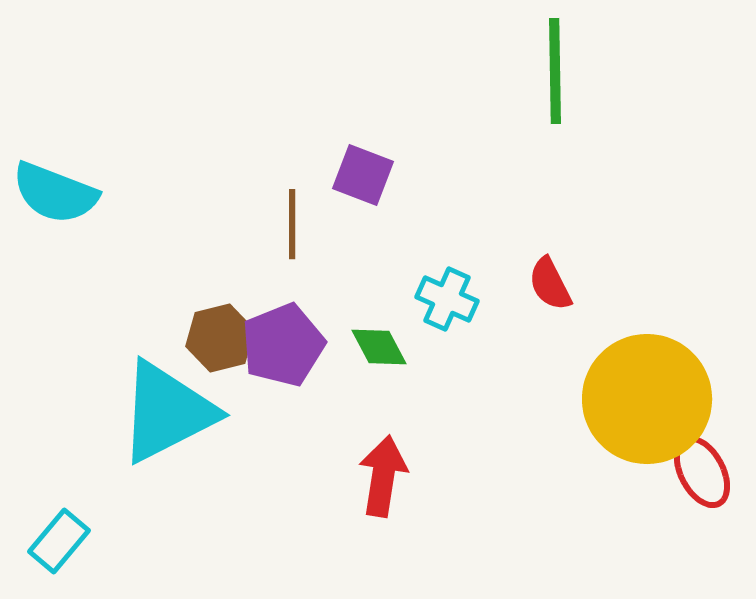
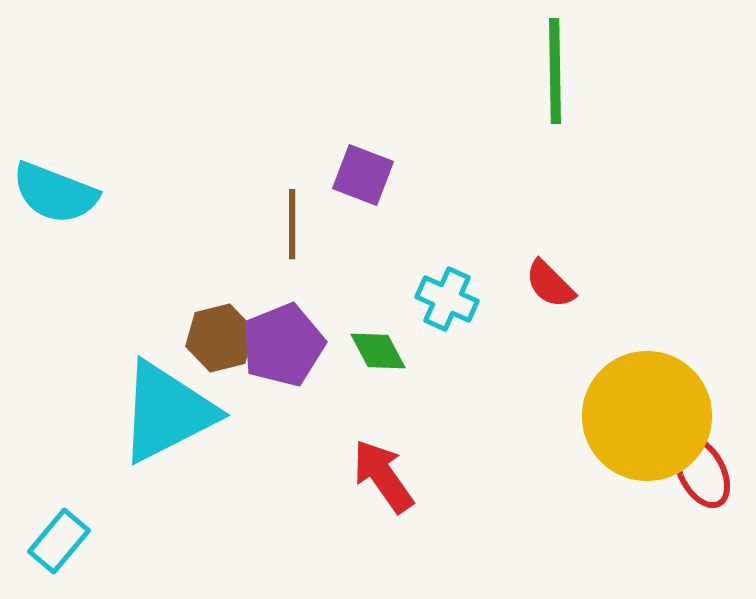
red semicircle: rotated 18 degrees counterclockwise
green diamond: moved 1 px left, 4 px down
yellow circle: moved 17 px down
red arrow: rotated 44 degrees counterclockwise
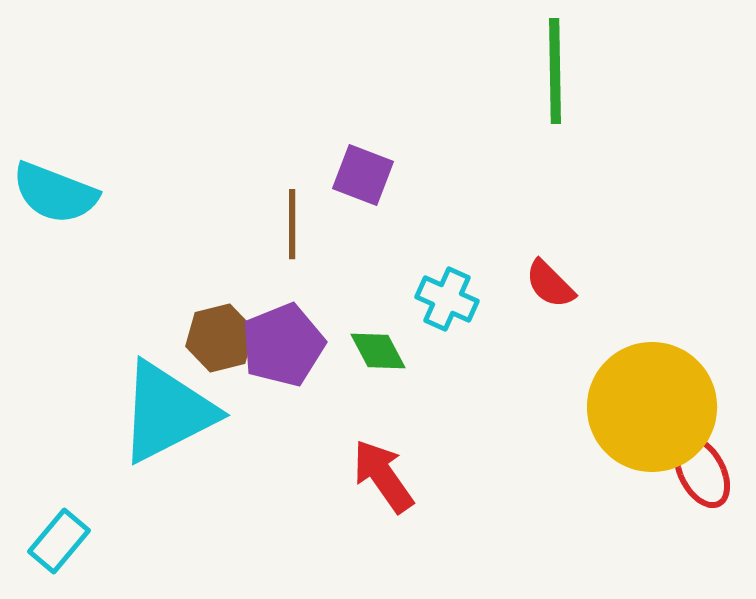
yellow circle: moved 5 px right, 9 px up
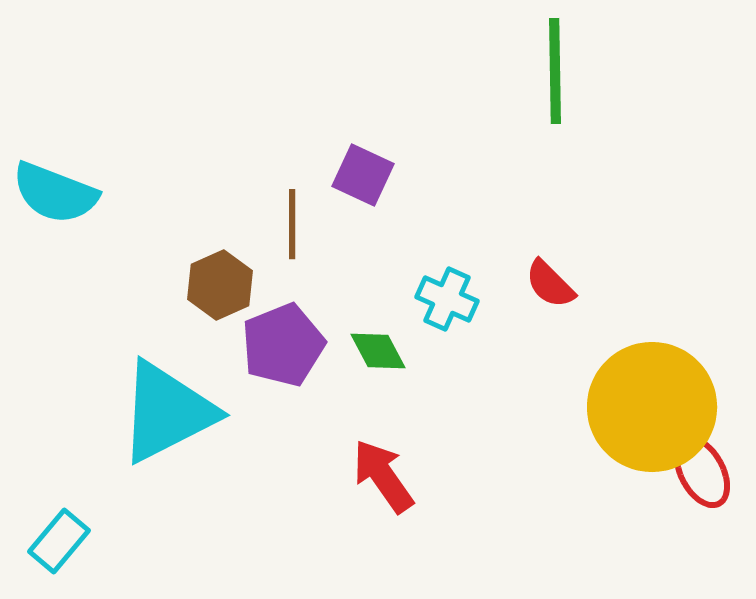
purple square: rotated 4 degrees clockwise
brown hexagon: moved 53 px up; rotated 10 degrees counterclockwise
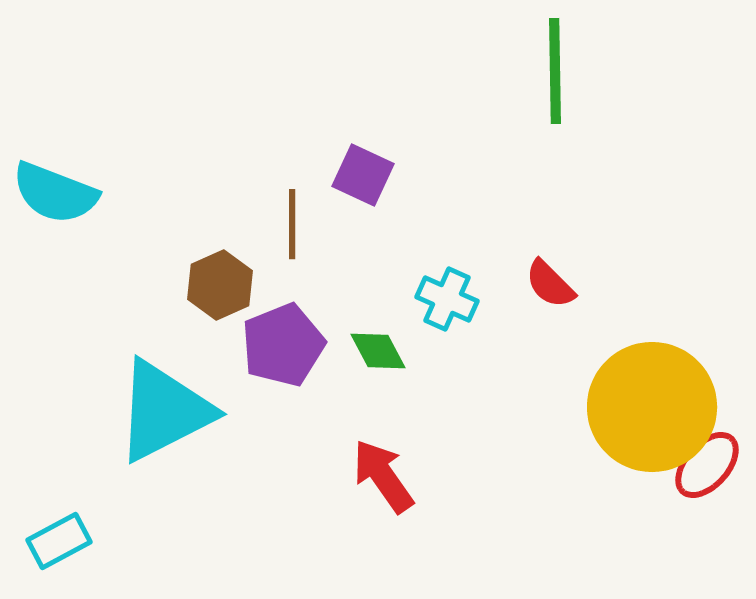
cyan triangle: moved 3 px left, 1 px up
red ellipse: moved 5 px right, 7 px up; rotated 70 degrees clockwise
cyan rectangle: rotated 22 degrees clockwise
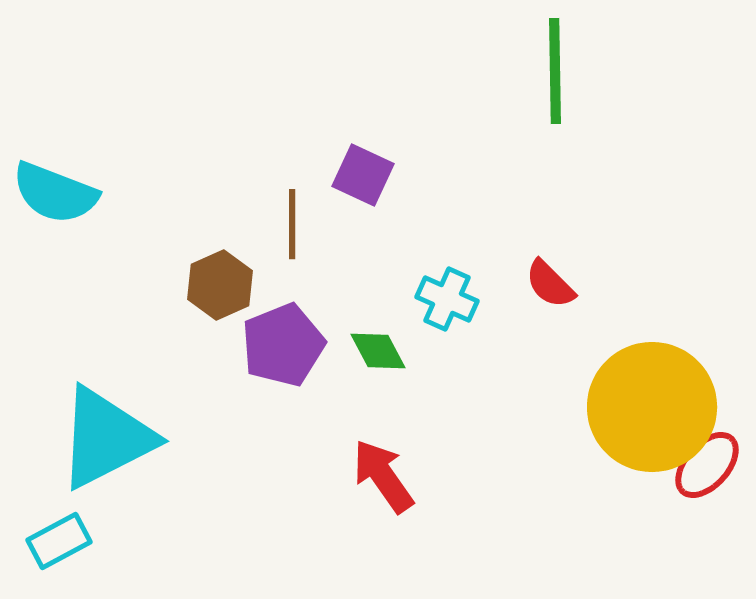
cyan triangle: moved 58 px left, 27 px down
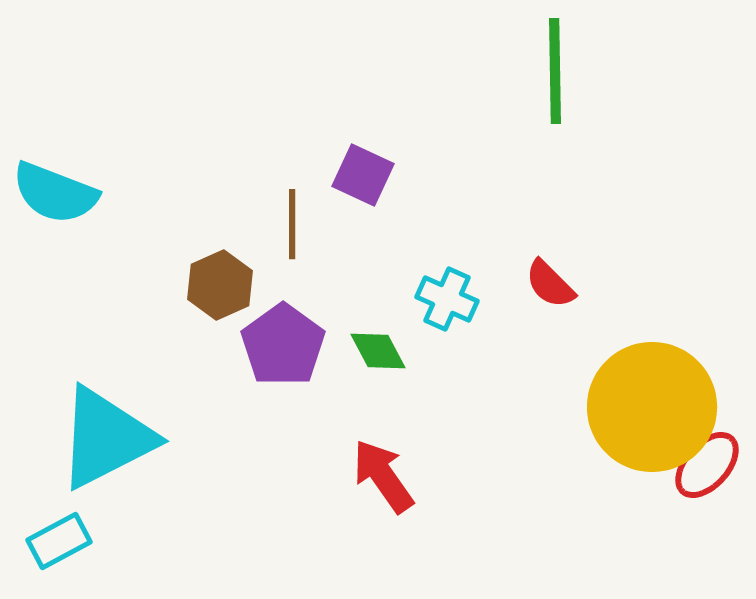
purple pentagon: rotated 14 degrees counterclockwise
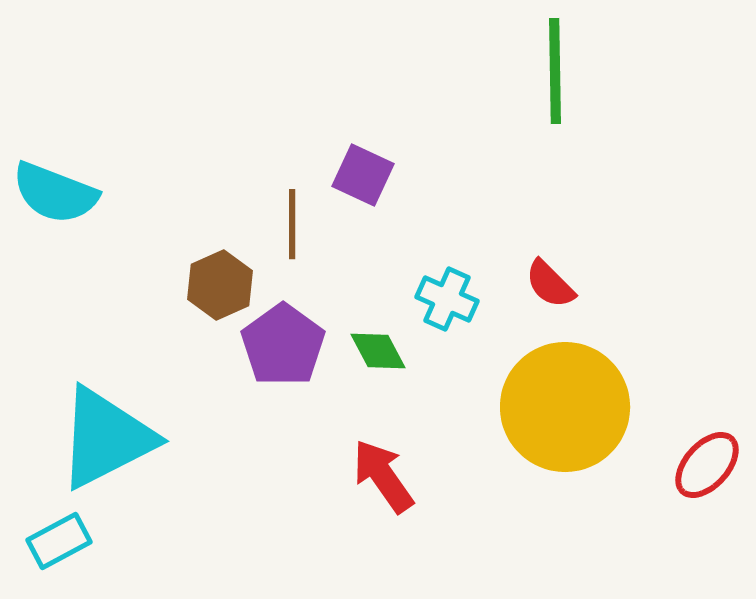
yellow circle: moved 87 px left
